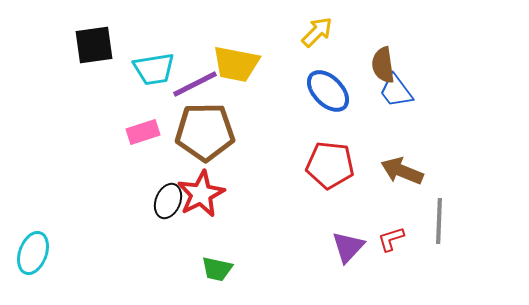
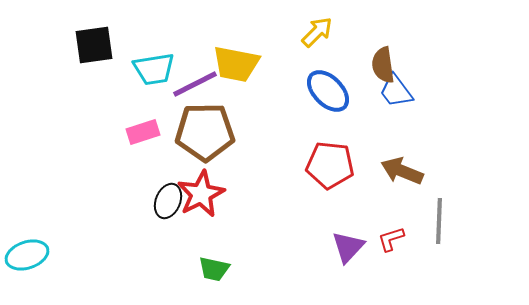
cyan ellipse: moved 6 px left, 2 px down; rotated 51 degrees clockwise
green trapezoid: moved 3 px left
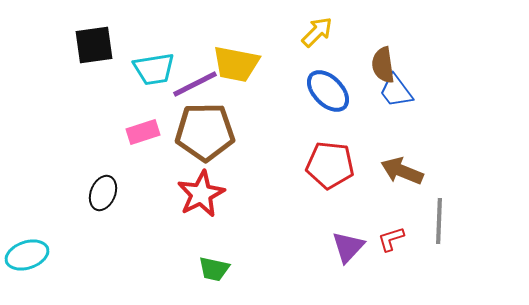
black ellipse: moved 65 px left, 8 px up
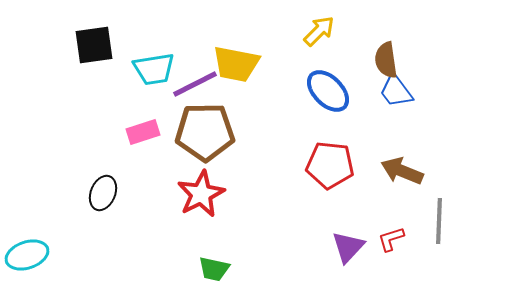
yellow arrow: moved 2 px right, 1 px up
brown semicircle: moved 3 px right, 5 px up
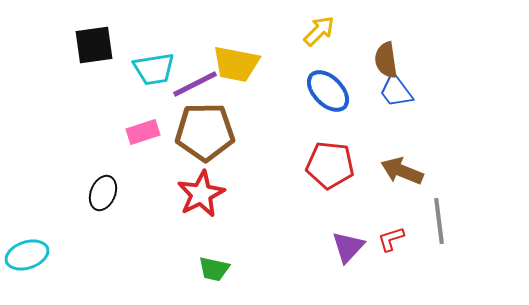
gray line: rotated 9 degrees counterclockwise
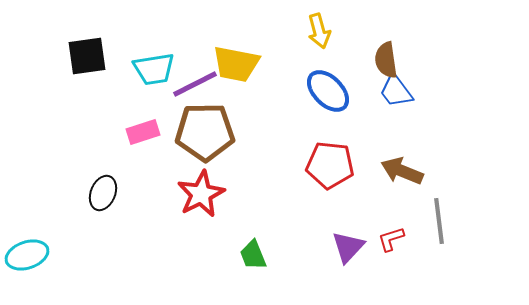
yellow arrow: rotated 120 degrees clockwise
black square: moved 7 px left, 11 px down
green trapezoid: moved 39 px right, 14 px up; rotated 56 degrees clockwise
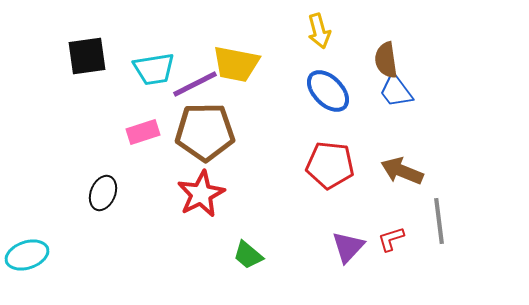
green trapezoid: moved 5 px left; rotated 28 degrees counterclockwise
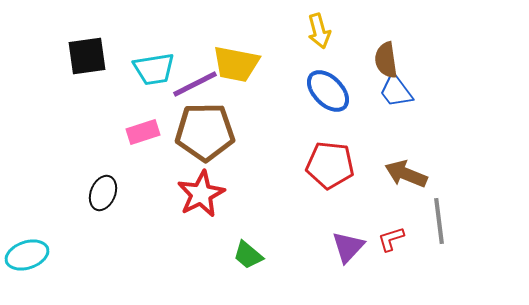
brown arrow: moved 4 px right, 3 px down
